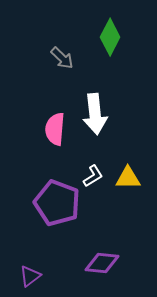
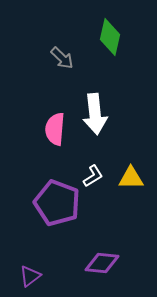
green diamond: rotated 15 degrees counterclockwise
yellow triangle: moved 3 px right
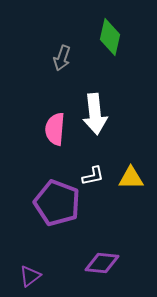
gray arrow: rotated 65 degrees clockwise
white L-shape: rotated 20 degrees clockwise
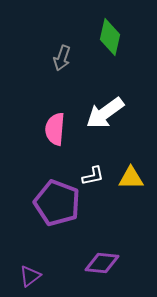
white arrow: moved 10 px right, 1 px up; rotated 60 degrees clockwise
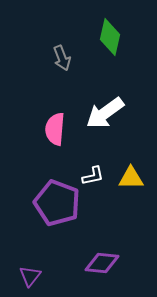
gray arrow: rotated 40 degrees counterclockwise
purple triangle: rotated 15 degrees counterclockwise
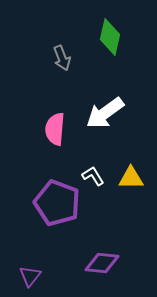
white L-shape: rotated 110 degrees counterclockwise
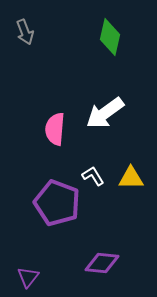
gray arrow: moved 37 px left, 26 px up
purple triangle: moved 2 px left, 1 px down
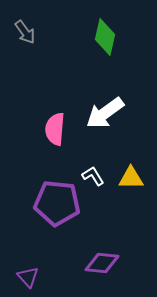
gray arrow: rotated 15 degrees counterclockwise
green diamond: moved 5 px left
purple pentagon: rotated 15 degrees counterclockwise
purple triangle: rotated 20 degrees counterclockwise
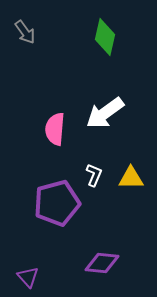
white L-shape: moved 1 px right, 1 px up; rotated 55 degrees clockwise
purple pentagon: rotated 21 degrees counterclockwise
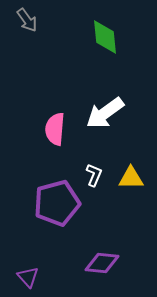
gray arrow: moved 2 px right, 12 px up
green diamond: rotated 18 degrees counterclockwise
